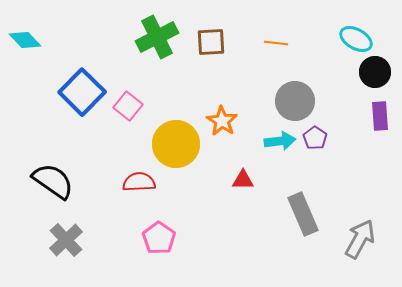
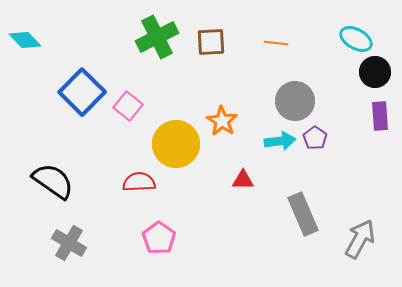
gray cross: moved 3 px right, 3 px down; rotated 16 degrees counterclockwise
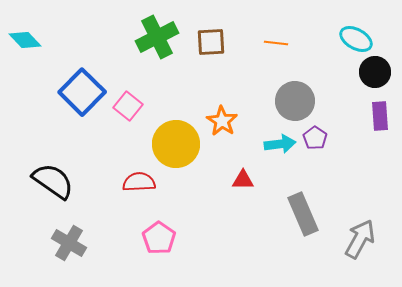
cyan arrow: moved 3 px down
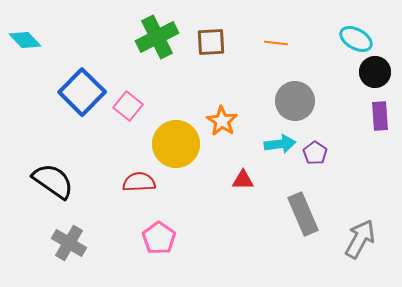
purple pentagon: moved 15 px down
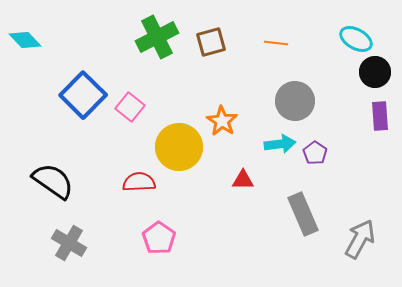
brown square: rotated 12 degrees counterclockwise
blue square: moved 1 px right, 3 px down
pink square: moved 2 px right, 1 px down
yellow circle: moved 3 px right, 3 px down
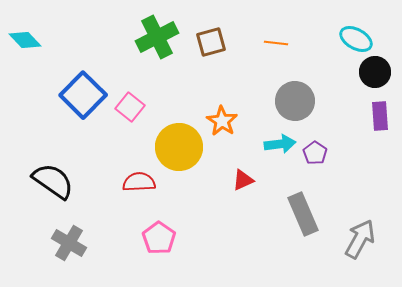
red triangle: rotated 25 degrees counterclockwise
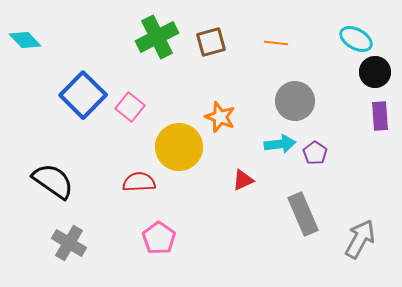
orange star: moved 2 px left, 4 px up; rotated 12 degrees counterclockwise
